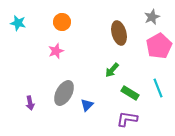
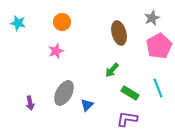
gray star: moved 1 px down
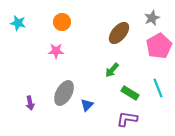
brown ellipse: rotated 55 degrees clockwise
pink star: rotated 21 degrees clockwise
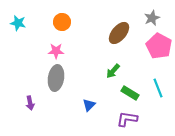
pink pentagon: rotated 15 degrees counterclockwise
green arrow: moved 1 px right, 1 px down
gray ellipse: moved 8 px left, 15 px up; rotated 20 degrees counterclockwise
blue triangle: moved 2 px right
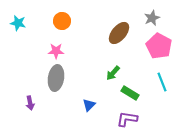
orange circle: moved 1 px up
green arrow: moved 2 px down
cyan line: moved 4 px right, 6 px up
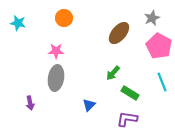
orange circle: moved 2 px right, 3 px up
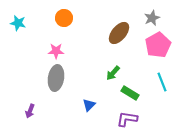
pink pentagon: moved 1 px left, 1 px up; rotated 15 degrees clockwise
purple arrow: moved 8 px down; rotated 32 degrees clockwise
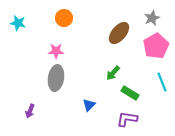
pink pentagon: moved 2 px left, 1 px down
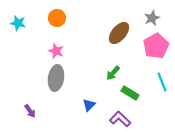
orange circle: moved 7 px left
pink star: rotated 21 degrees clockwise
purple arrow: rotated 56 degrees counterclockwise
purple L-shape: moved 7 px left; rotated 35 degrees clockwise
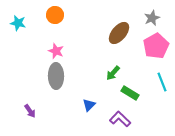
orange circle: moved 2 px left, 3 px up
gray ellipse: moved 2 px up; rotated 10 degrees counterclockwise
